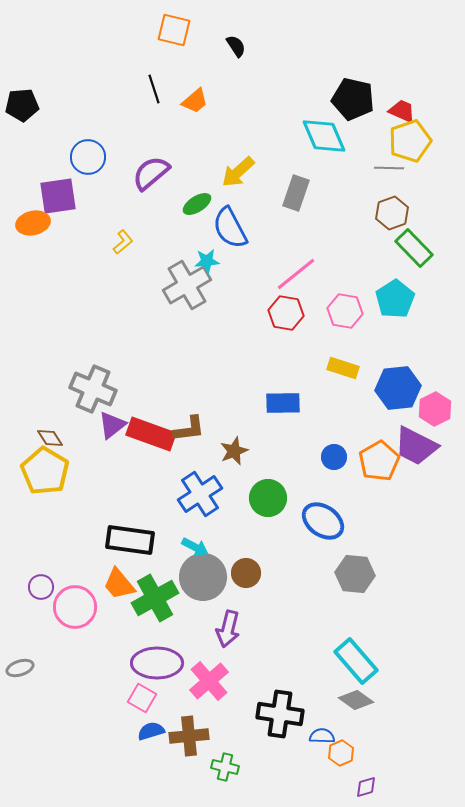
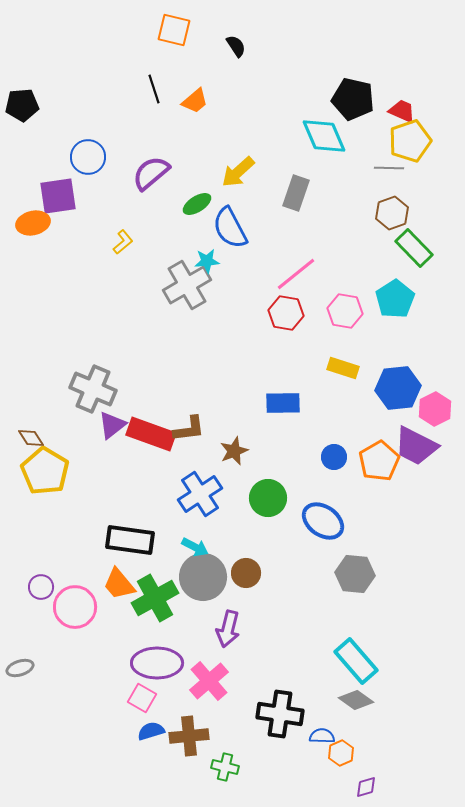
brown diamond at (50, 438): moved 19 px left
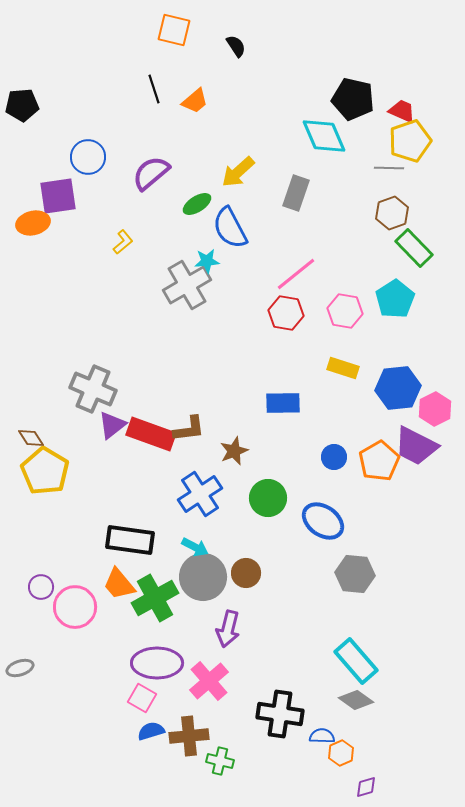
green cross at (225, 767): moved 5 px left, 6 px up
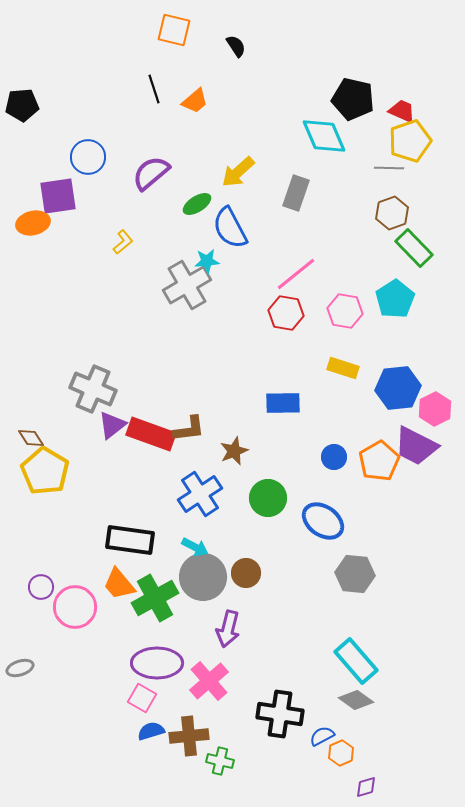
blue semicircle at (322, 736): rotated 30 degrees counterclockwise
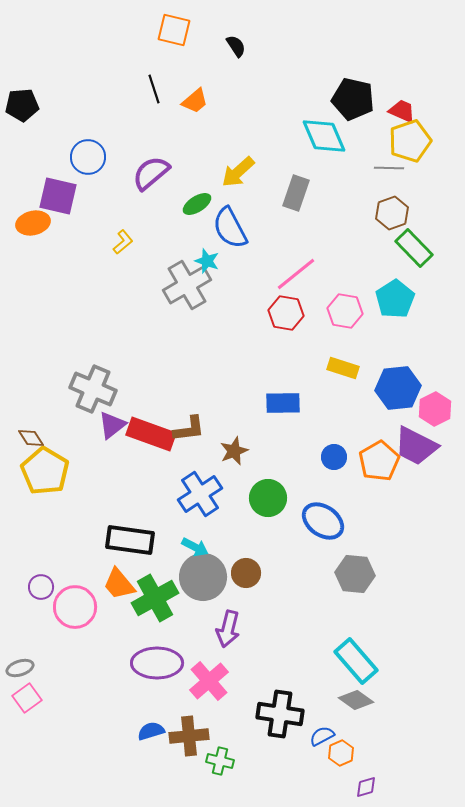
purple square at (58, 196): rotated 21 degrees clockwise
cyan star at (207, 261): rotated 25 degrees clockwise
pink square at (142, 698): moved 115 px left; rotated 24 degrees clockwise
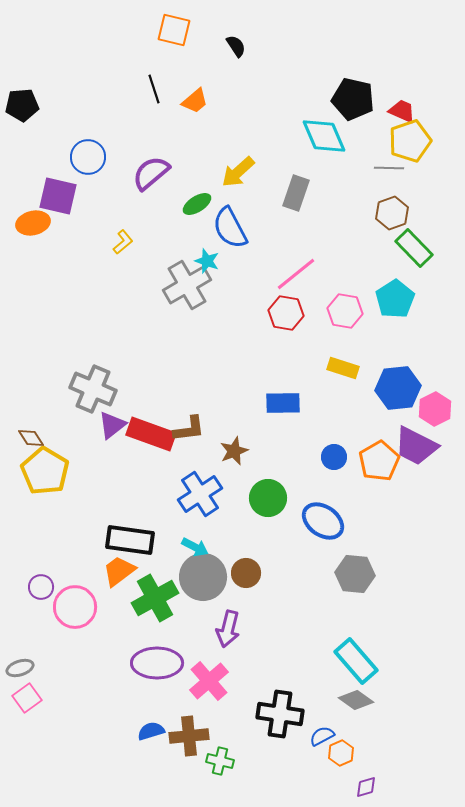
orange trapezoid at (119, 584): moved 13 px up; rotated 93 degrees clockwise
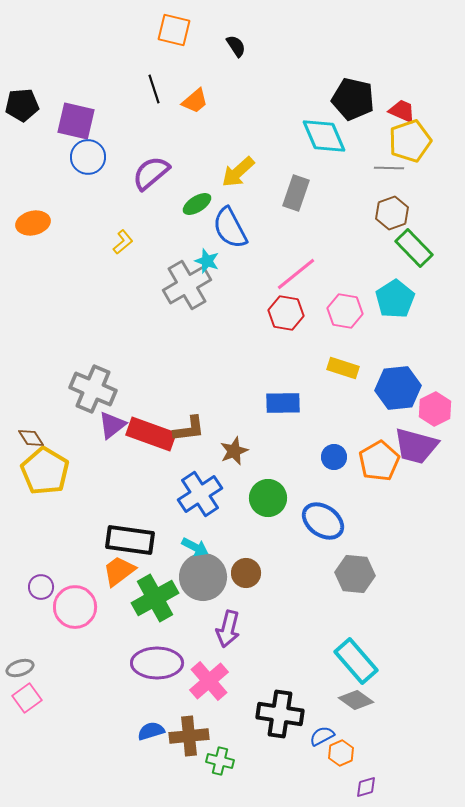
purple square at (58, 196): moved 18 px right, 75 px up
purple trapezoid at (416, 446): rotated 12 degrees counterclockwise
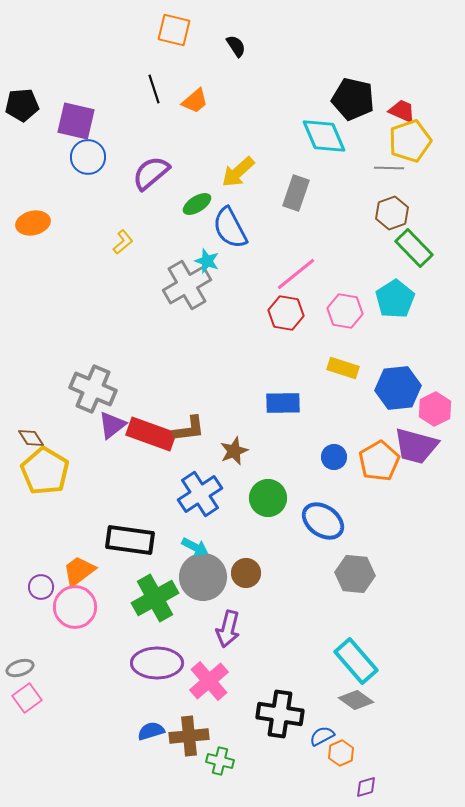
orange trapezoid at (119, 571): moved 40 px left
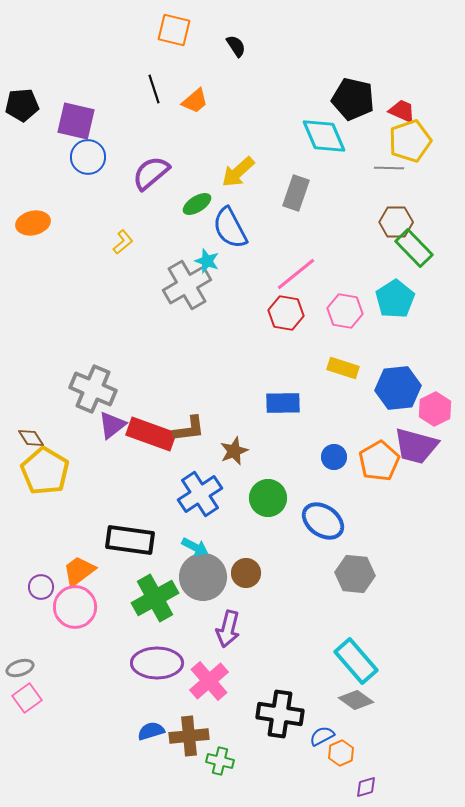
brown hexagon at (392, 213): moved 4 px right, 9 px down; rotated 20 degrees clockwise
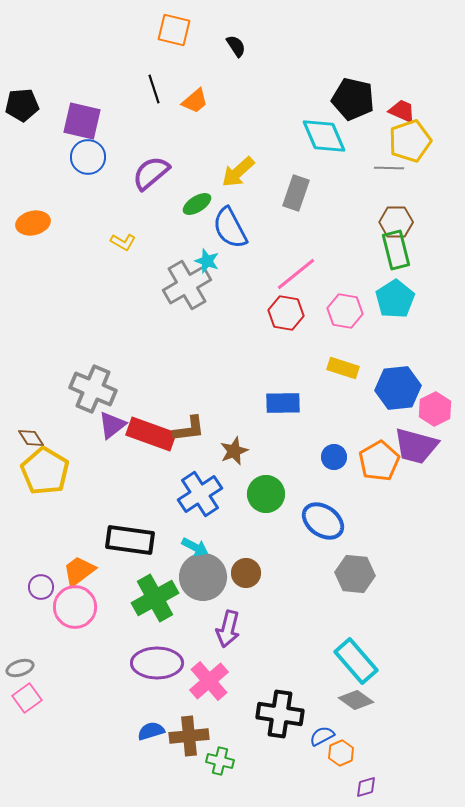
purple square at (76, 121): moved 6 px right
yellow L-shape at (123, 242): rotated 70 degrees clockwise
green rectangle at (414, 248): moved 18 px left, 2 px down; rotated 30 degrees clockwise
green circle at (268, 498): moved 2 px left, 4 px up
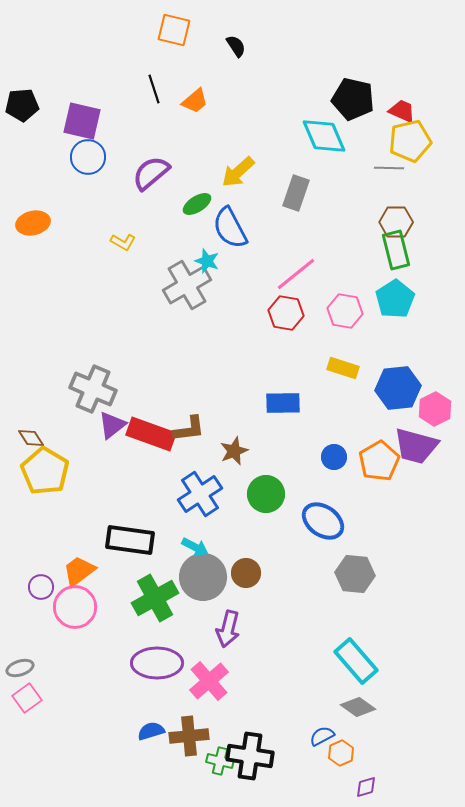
yellow pentagon at (410, 141): rotated 6 degrees clockwise
gray diamond at (356, 700): moved 2 px right, 7 px down
black cross at (280, 714): moved 30 px left, 42 px down
